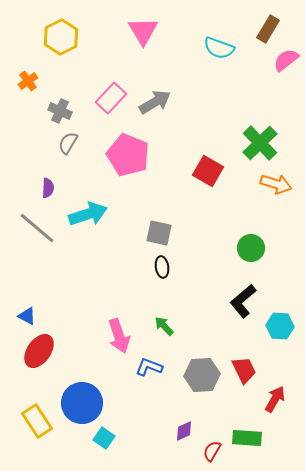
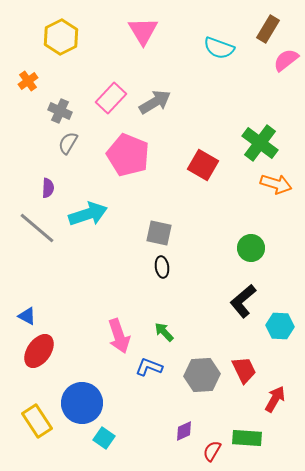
green cross: rotated 9 degrees counterclockwise
red square: moved 5 px left, 6 px up
green arrow: moved 6 px down
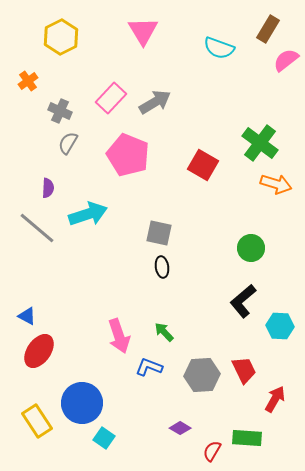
purple diamond: moved 4 px left, 3 px up; rotated 55 degrees clockwise
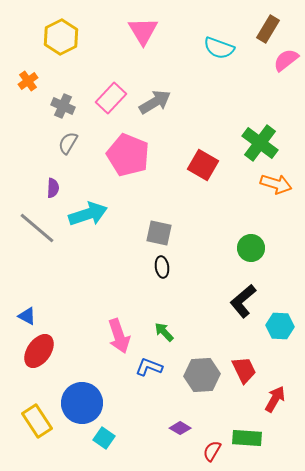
gray cross: moved 3 px right, 5 px up
purple semicircle: moved 5 px right
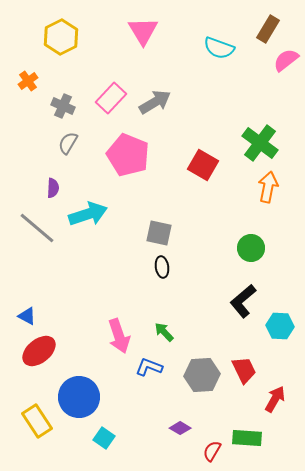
orange arrow: moved 8 px left, 3 px down; rotated 96 degrees counterclockwise
red ellipse: rotated 16 degrees clockwise
blue circle: moved 3 px left, 6 px up
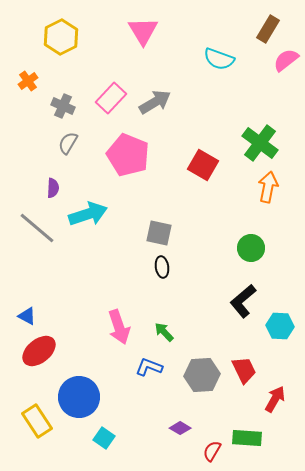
cyan semicircle: moved 11 px down
pink arrow: moved 9 px up
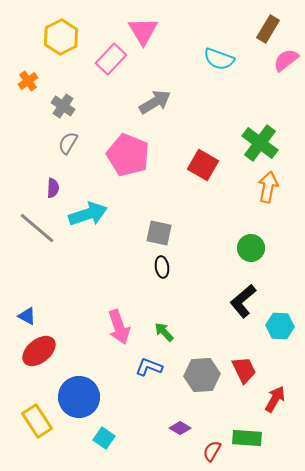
pink rectangle: moved 39 px up
gray cross: rotated 10 degrees clockwise
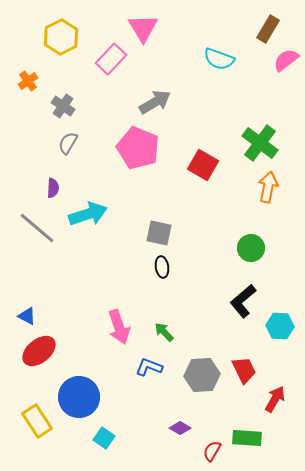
pink triangle: moved 3 px up
pink pentagon: moved 10 px right, 7 px up
